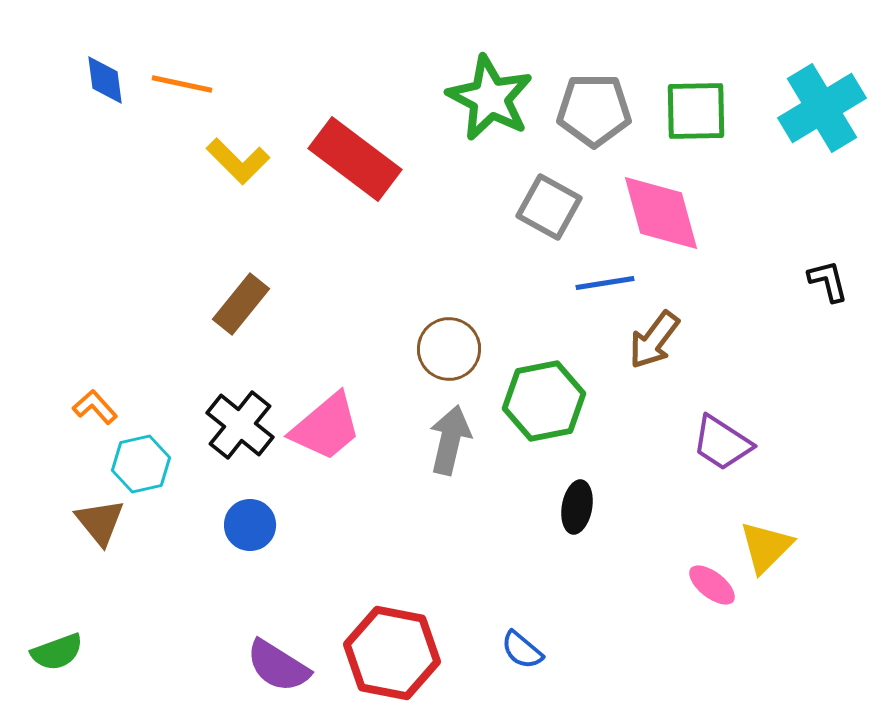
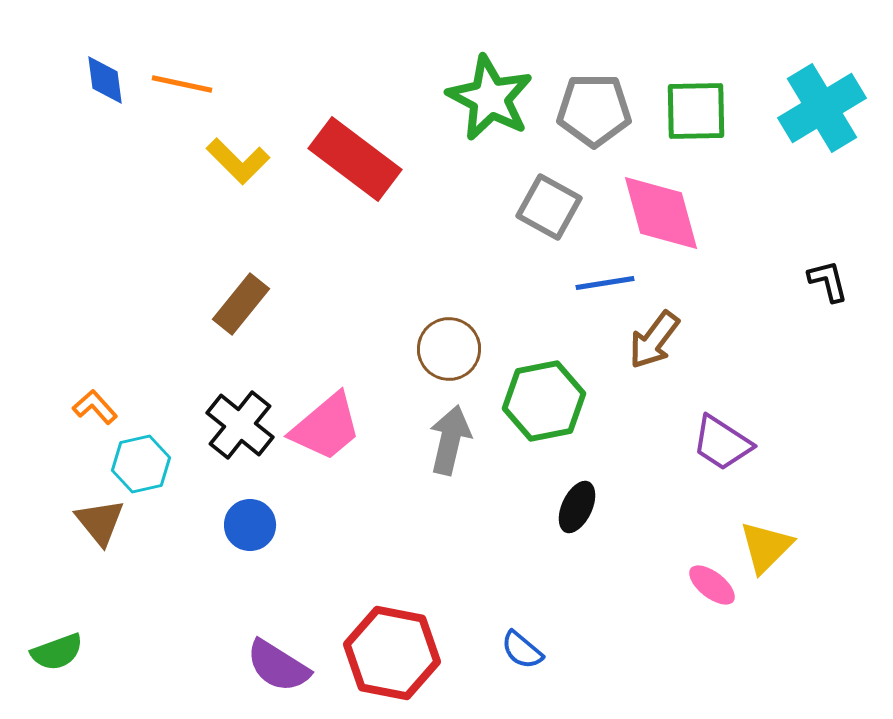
black ellipse: rotated 15 degrees clockwise
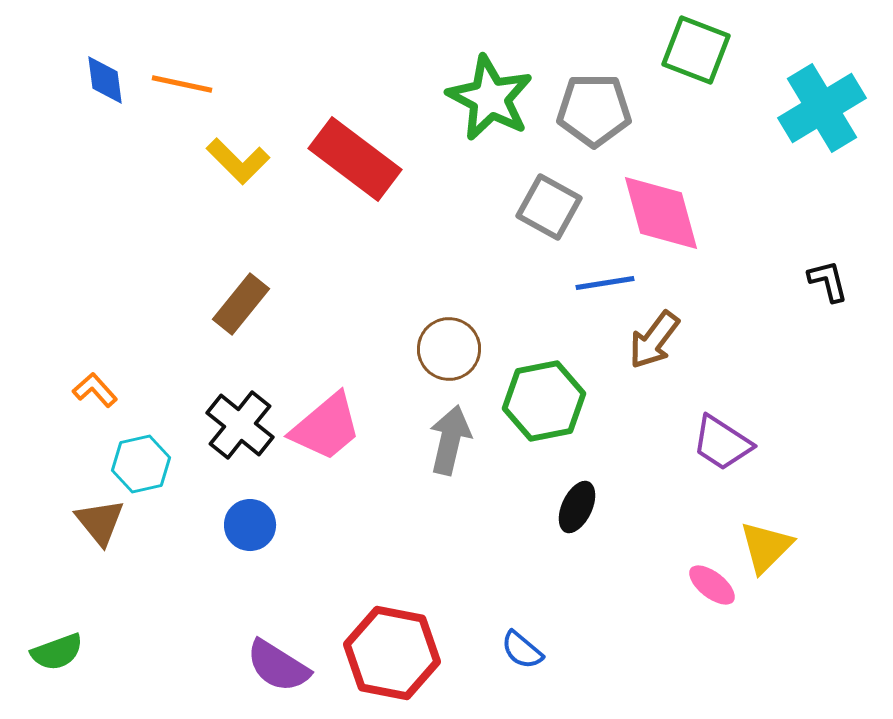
green square: moved 61 px up; rotated 22 degrees clockwise
orange L-shape: moved 17 px up
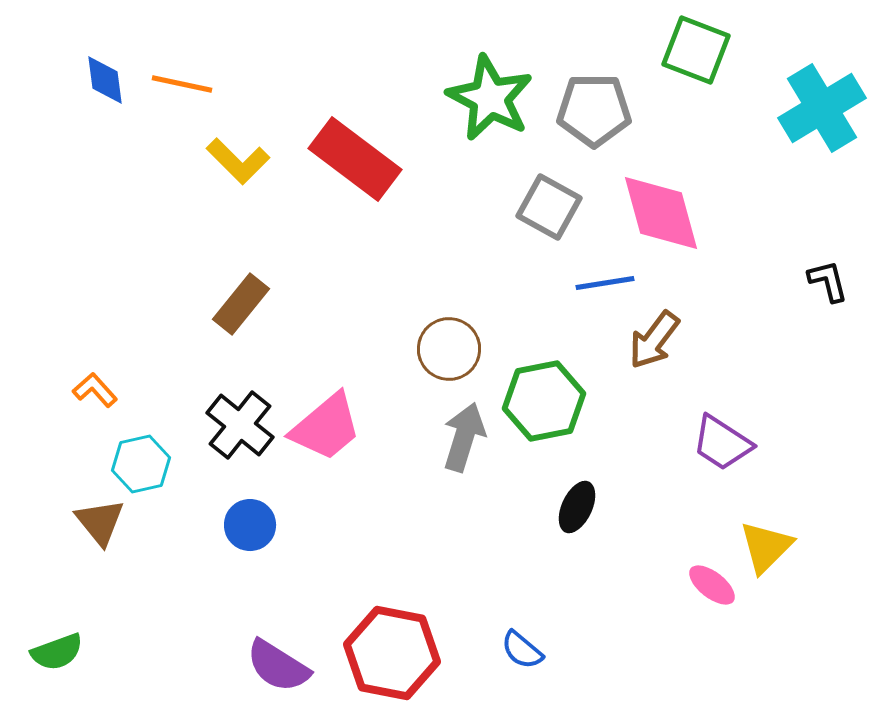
gray arrow: moved 14 px right, 3 px up; rotated 4 degrees clockwise
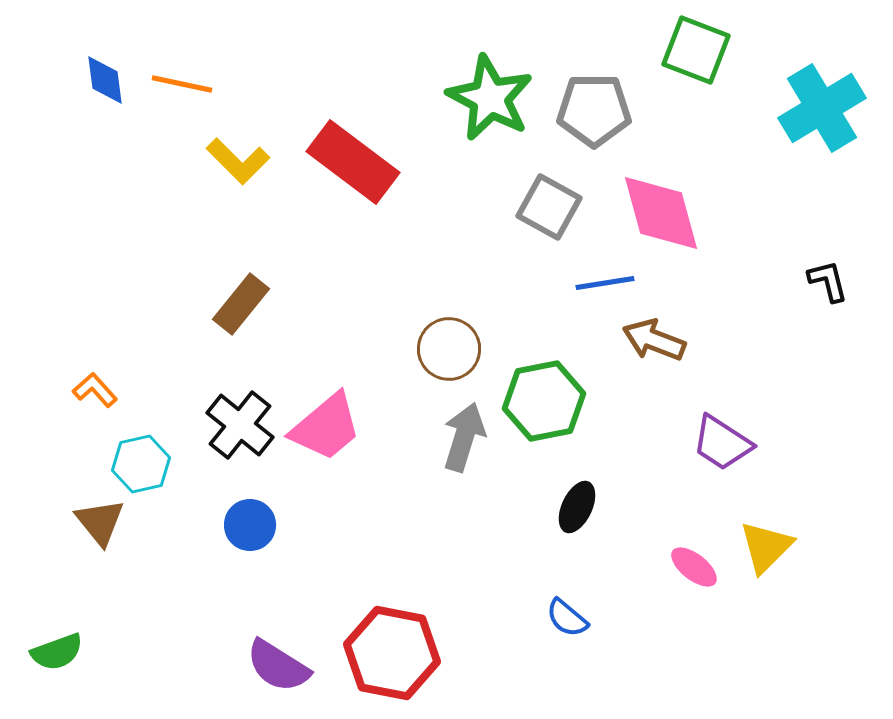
red rectangle: moved 2 px left, 3 px down
brown arrow: rotated 74 degrees clockwise
pink ellipse: moved 18 px left, 18 px up
blue semicircle: moved 45 px right, 32 px up
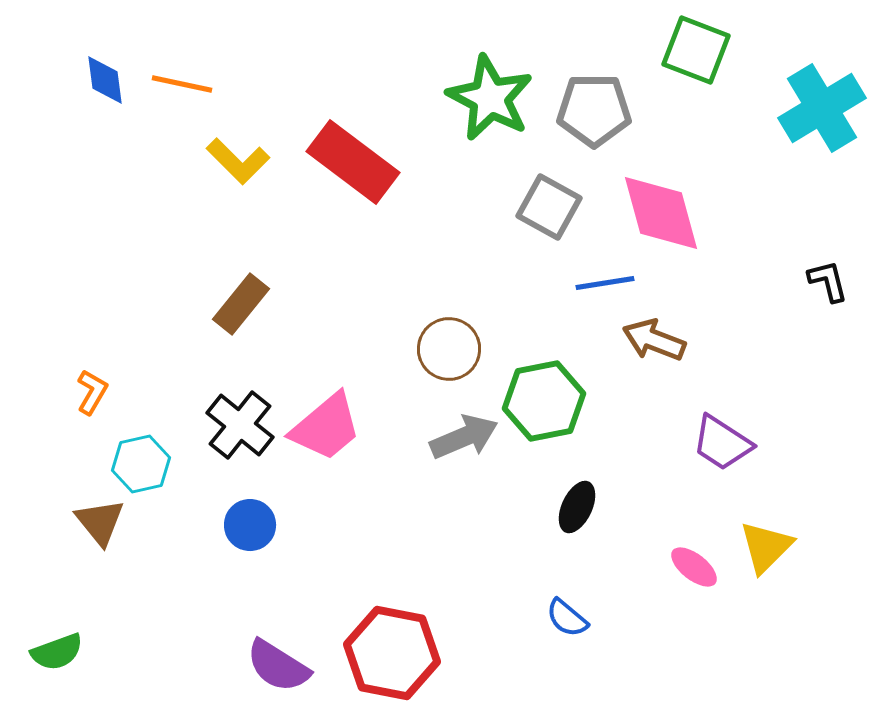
orange L-shape: moved 3 px left, 2 px down; rotated 72 degrees clockwise
gray arrow: rotated 50 degrees clockwise
